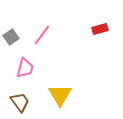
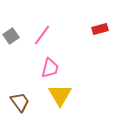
gray square: moved 1 px up
pink trapezoid: moved 25 px right
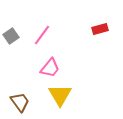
pink trapezoid: rotated 25 degrees clockwise
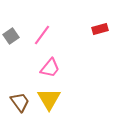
yellow triangle: moved 11 px left, 4 px down
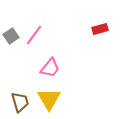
pink line: moved 8 px left
brown trapezoid: rotated 20 degrees clockwise
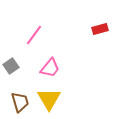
gray square: moved 30 px down
